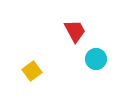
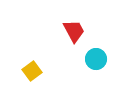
red trapezoid: moved 1 px left
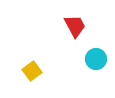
red trapezoid: moved 1 px right, 5 px up
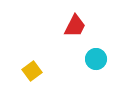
red trapezoid: rotated 55 degrees clockwise
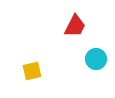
yellow square: rotated 24 degrees clockwise
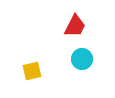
cyan circle: moved 14 px left
